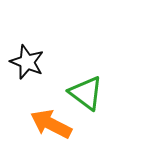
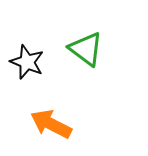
green triangle: moved 44 px up
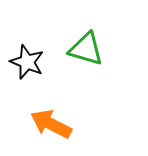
green triangle: rotated 21 degrees counterclockwise
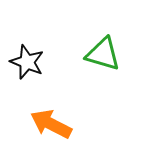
green triangle: moved 17 px right, 5 px down
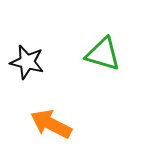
black star: rotated 8 degrees counterclockwise
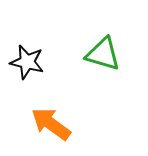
orange arrow: rotated 9 degrees clockwise
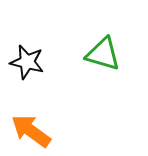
orange arrow: moved 20 px left, 7 px down
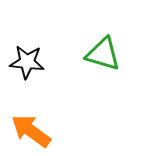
black star: rotated 8 degrees counterclockwise
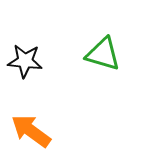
black star: moved 2 px left, 1 px up
